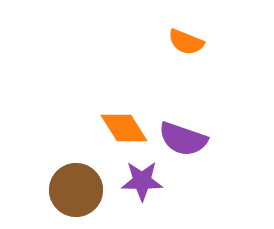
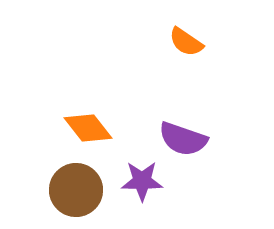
orange semicircle: rotated 12 degrees clockwise
orange diamond: moved 36 px left; rotated 6 degrees counterclockwise
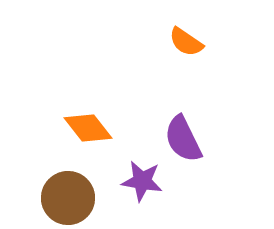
purple semicircle: rotated 45 degrees clockwise
purple star: rotated 9 degrees clockwise
brown circle: moved 8 px left, 8 px down
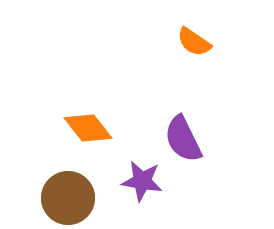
orange semicircle: moved 8 px right
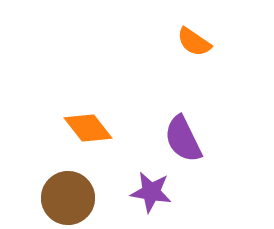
purple star: moved 9 px right, 11 px down
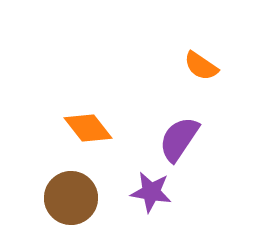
orange semicircle: moved 7 px right, 24 px down
purple semicircle: moved 4 px left; rotated 60 degrees clockwise
brown circle: moved 3 px right
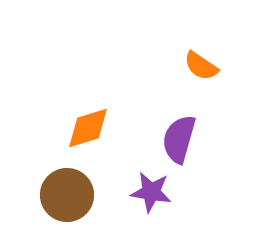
orange diamond: rotated 69 degrees counterclockwise
purple semicircle: rotated 18 degrees counterclockwise
brown circle: moved 4 px left, 3 px up
